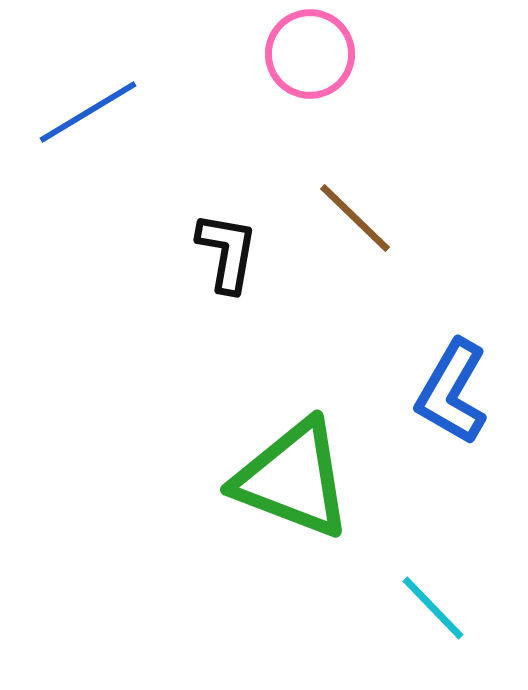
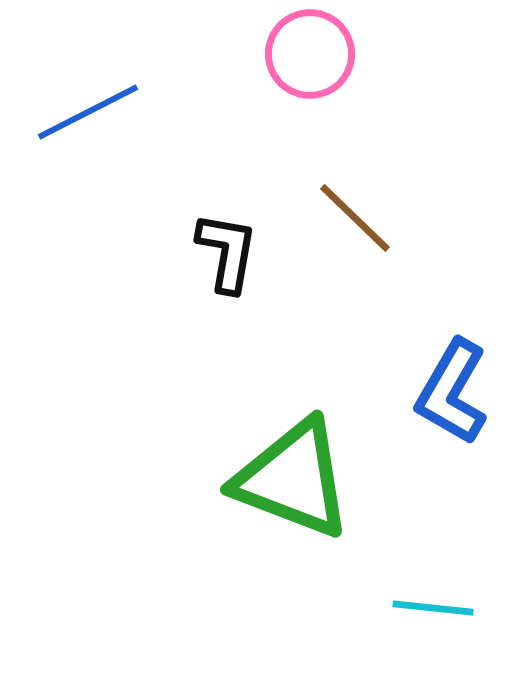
blue line: rotated 4 degrees clockwise
cyan line: rotated 40 degrees counterclockwise
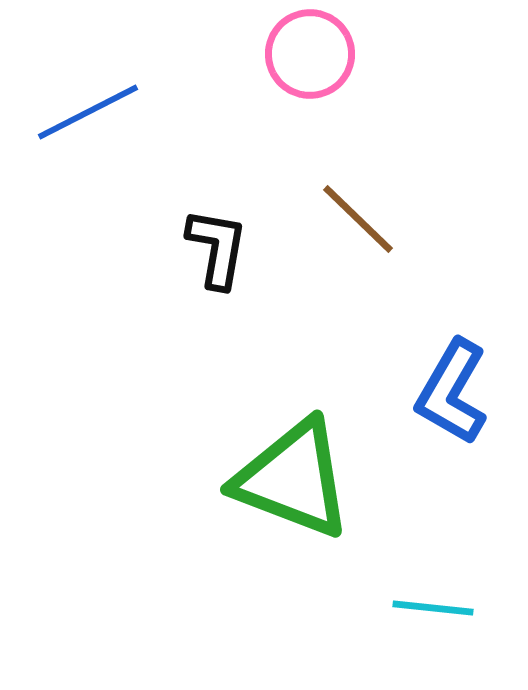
brown line: moved 3 px right, 1 px down
black L-shape: moved 10 px left, 4 px up
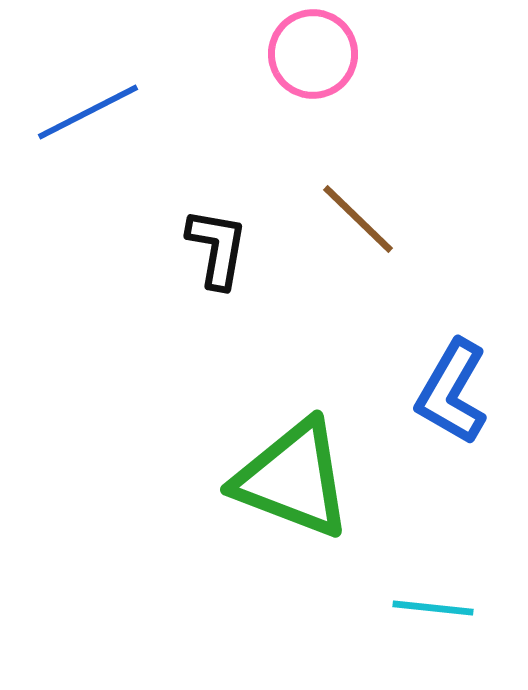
pink circle: moved 3 px right
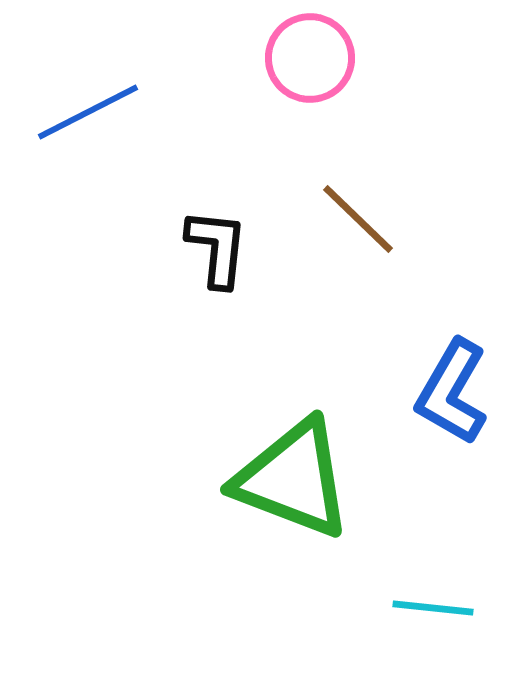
pink circle: moved 3 px left, 4 px down
black L-shape: rotated 4 degrees counterclockwise
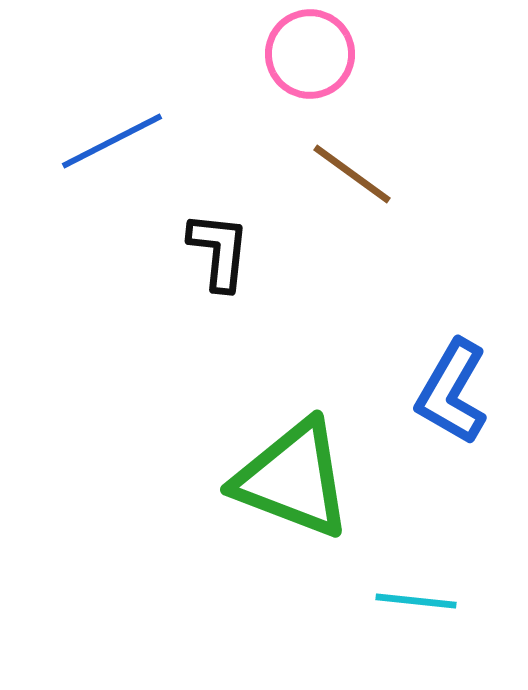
pink circle: moved 4 px up
blue line: moved 24 px right, 29 px down
brown line: moved 6 px left, 45 px up; rotated 8 degrees counterclockwise
black L-shape: moved 2 px right, 3 px down
cyan line: moved 17 px left, 7 px up
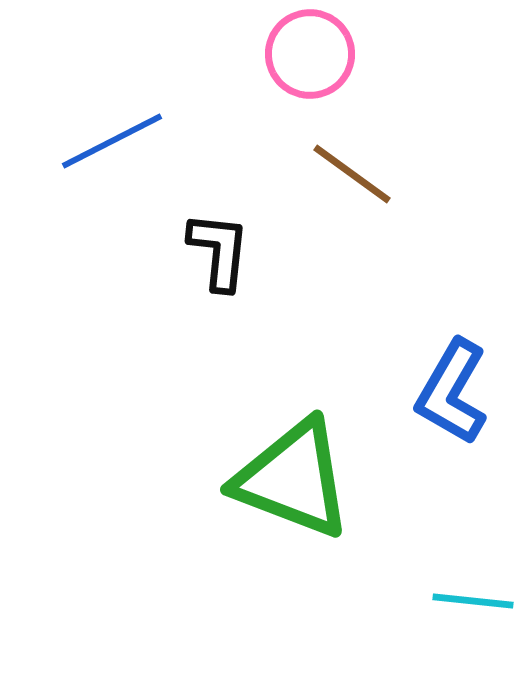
cyan line: moved 57 px right
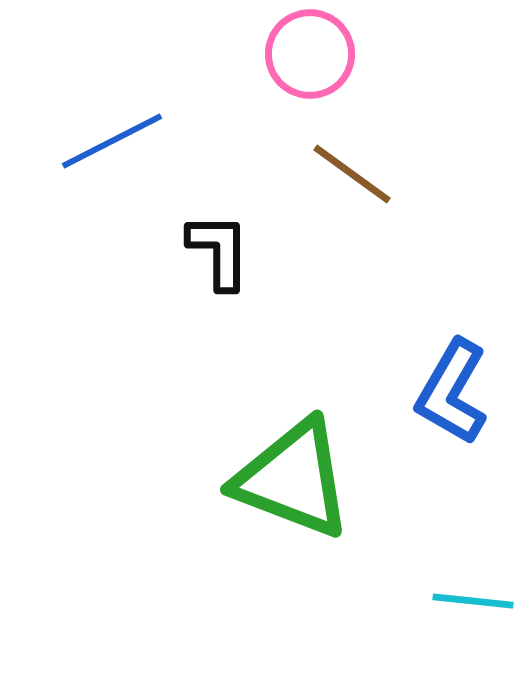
black L-shape: rotated 6 degrees counterclockwise
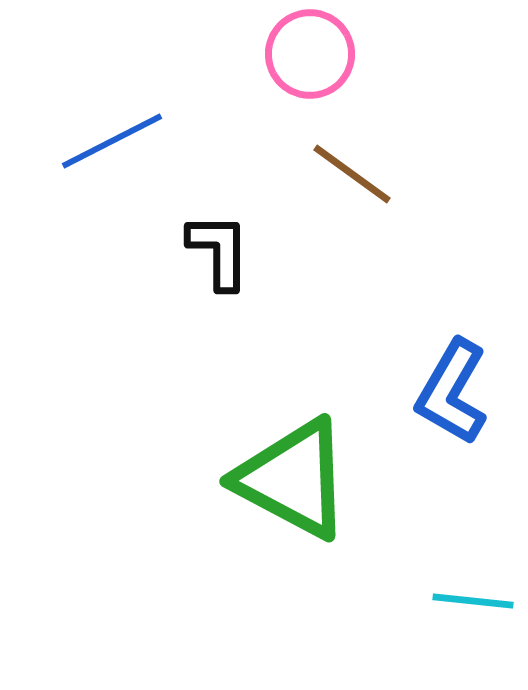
green triangle: rotated 7 degrees clockwise
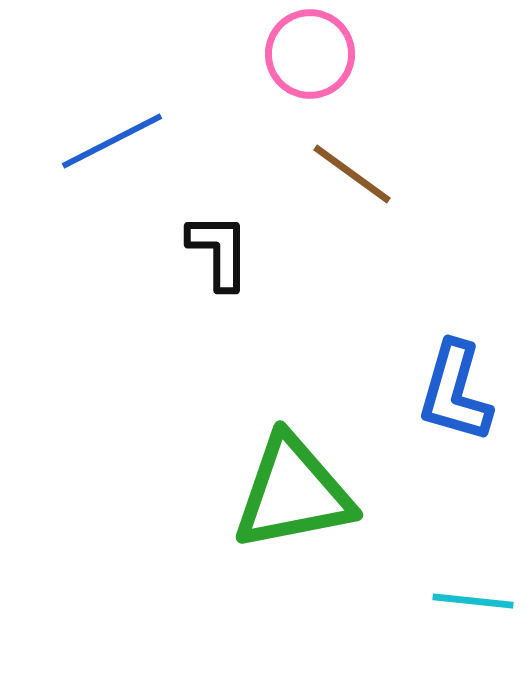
blue L-shape: moved 3 px right; rotated 14 degrees counterclockwise
green triangle: moved 14 px down; rotated 39 degrees counterclockwise
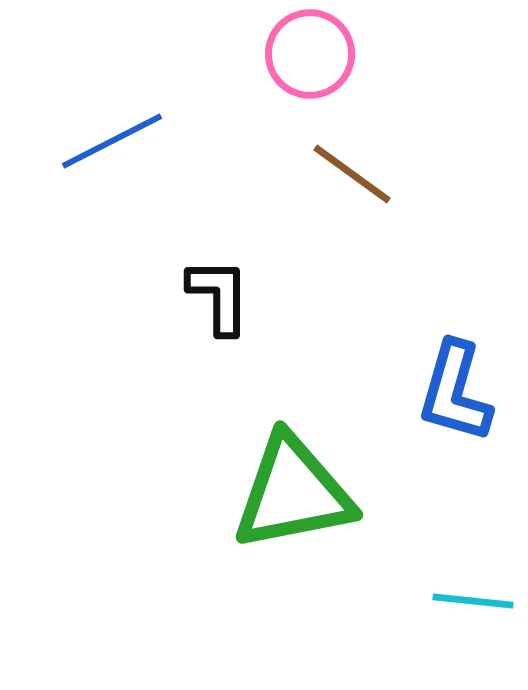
black L-shape: moved 45 px down
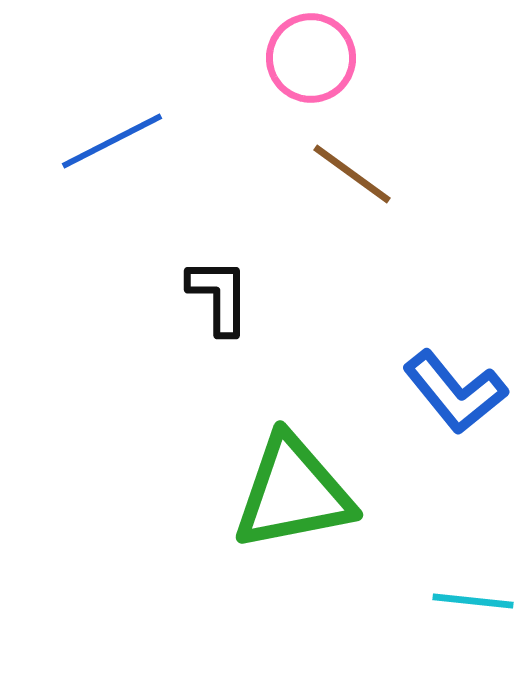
pink circle: moved 1 px right, 4 px down
blue L-shape: rotated 55 degrees counterclockwise
